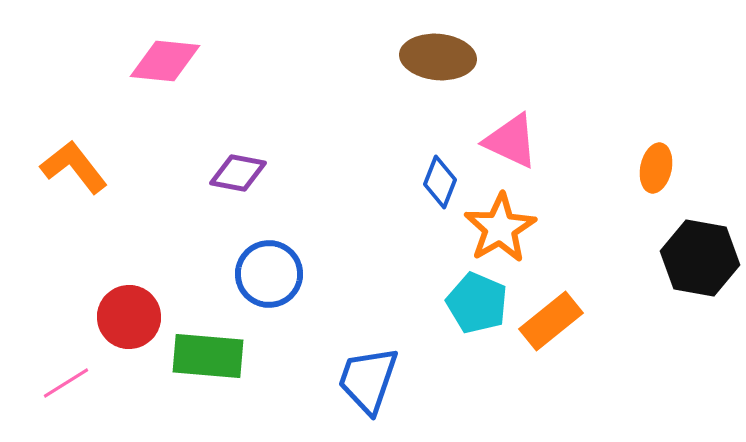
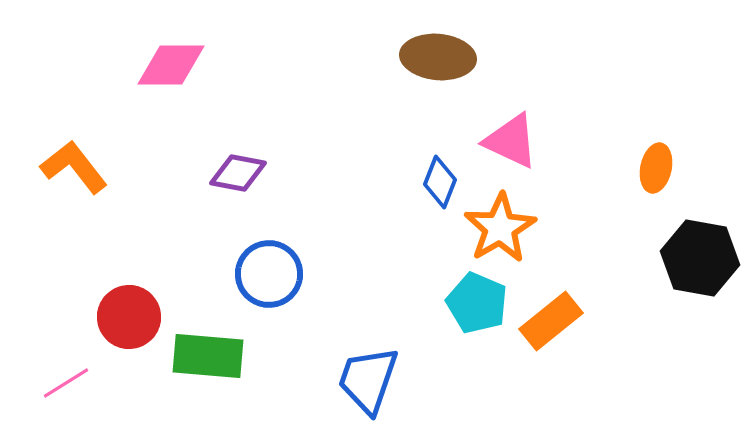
pink diamond: moved 6 px right, 4 px down; rotated 6 degrees counterclockwise
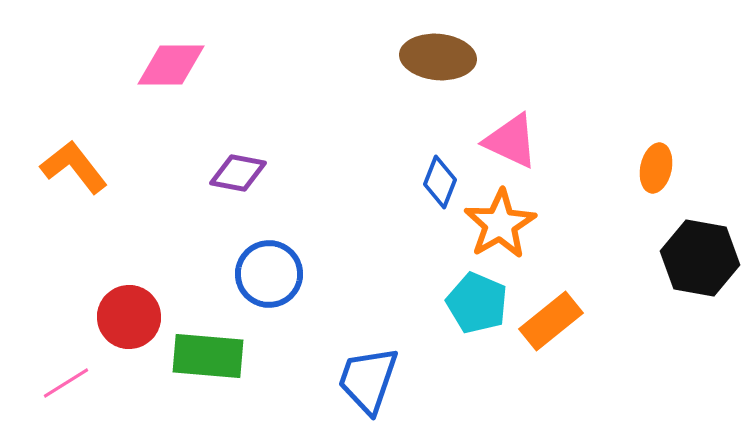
orange star: moved 4 px up
